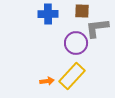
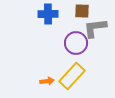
gray L-shape: moved 2 px left
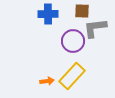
purple circle: moved 3 px left, 2 px up
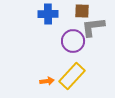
gray L-shape: moved 2 px left, 1 px up
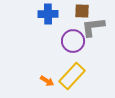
orange arrow: rotated 40 degrees clockwise
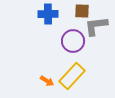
gray L-shape: moved 3 px right, 1 px up
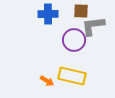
brown square: moved 1 px left
gray L-shape: moved 3 px left
purple circle: moved 1 px right, 1 px up
yellow rectangle: rotated 60 degrees clockwise
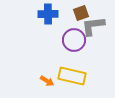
brown square: moved 2 px down; rotated 21 degrees counterclockwise
